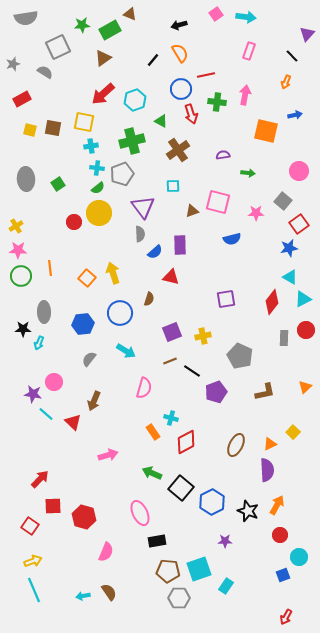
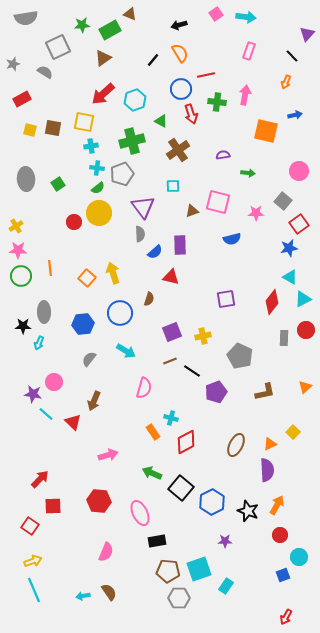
black star at (23, 329): moved 3 px up
red hexagon at (84, 517): moved 15 px right, 16 px up; rotated 10 degrees counterclockwise
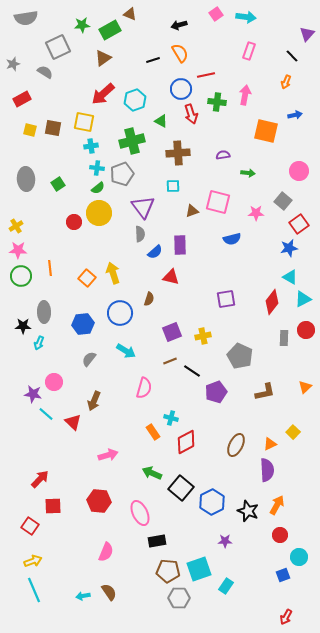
black line at (153, 60): rotated 32 degrees clockwise
brown cross at (178, 150): moved 3 px down; rotated 30 degrees clockwise
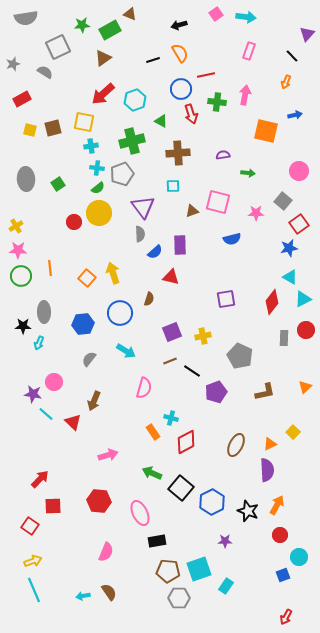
brown square at (53, 128): rotated 24 degrees counterclockwise
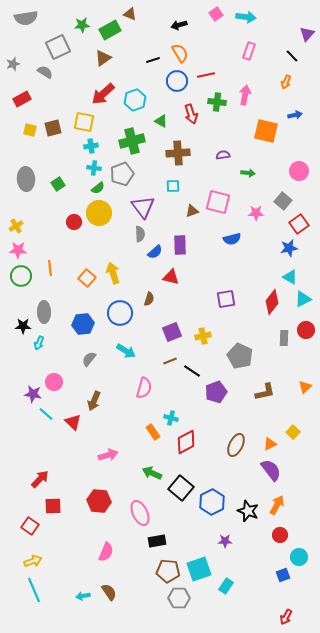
blue circle at (181, 89): moved 4 px left, 8 px up
cyan cross at (97, 168): moved 3 px left
purple semicircle at (267, 470): moved 4 px right; rotated 35 degrees counterclockwise
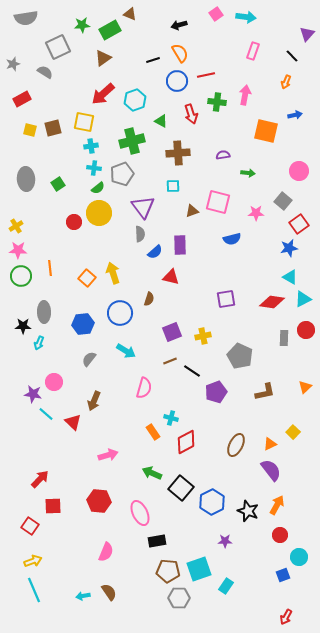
pink rectangle at (249, 51): moved 4 px right
red diamond at (272, 302): rotated 60 degrees clockwise
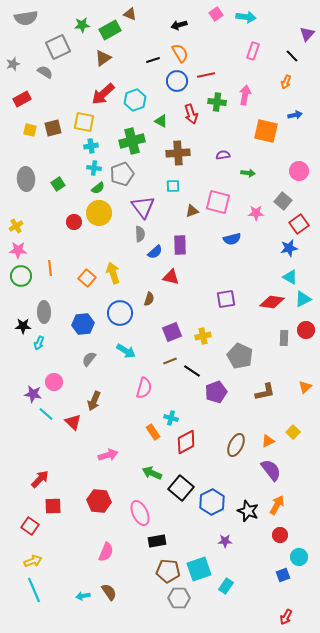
orange triangle at (270, 444): moved 2 px left, 3 px up
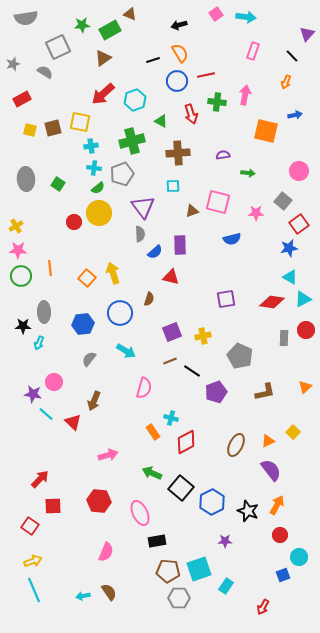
yellow square at (84, 122): moved 4 px left
green square at (58, 184): rotated 24 degrees counterclockwise
red arrow at (286, 617): moved 23 px left, 10 px up
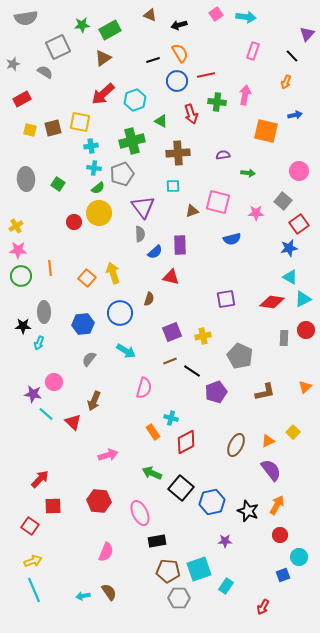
brown triangle at (130, 14): moved 20 px right, 1 px down
blue hexagon at (212, 502): rotated 15 degrees clockwise
